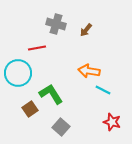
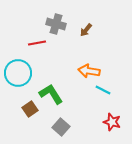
red line: moved 5 px up
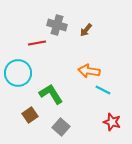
gray cross: moved 1 px right, 1 px down
brown square: moved 6 px down
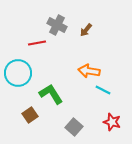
gray cross: rotated 12 degrees clockwise
gray square: moved 13 px right
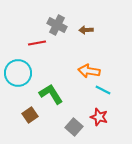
brown arrow: rotated 48 degrees clockwise
red star: moved 13 px left, 5 px up
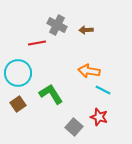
brown square: moved 12 px left, 11 px up
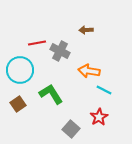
gray cross: moved 3 px right, 26 px down
cyan circle: moved 2 px right, 3 px up
cyan line: moved 1 px right
red star: rotated 24 degrees clockwise
gray square: moved 3 px left, 2 px down
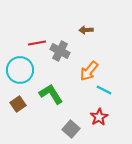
orange arrow: rotated 60 degrees counterclockwise
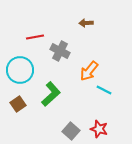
brown arrow: moved 7 px up
red line: moved 2 px left, 6 px up
green L-shape: rotated 80 degrees clockwise
red star: moved 12 px down; rotated 24 degrees counterclockwise
gray square: moved 2 px down
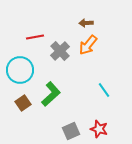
gray cross: rotated 18 degrees clockwise
orange arrow: moved 1 px left, 26 px up
cyan line: rotated 28 degrees clockwise
brown square: moved 5 px right, 1 px up
gray square: rotated 24 degrees clockwise
